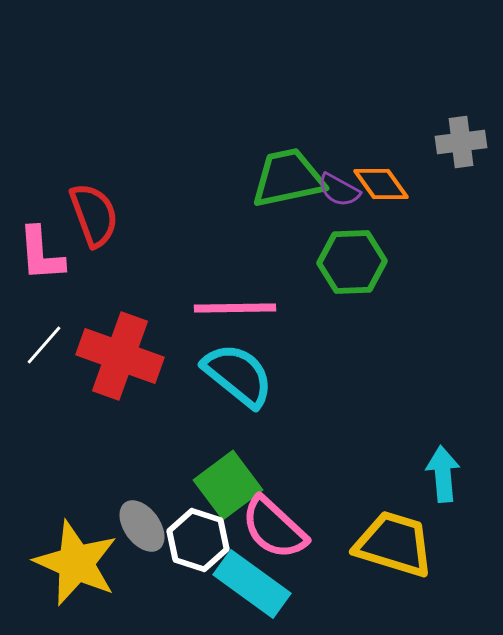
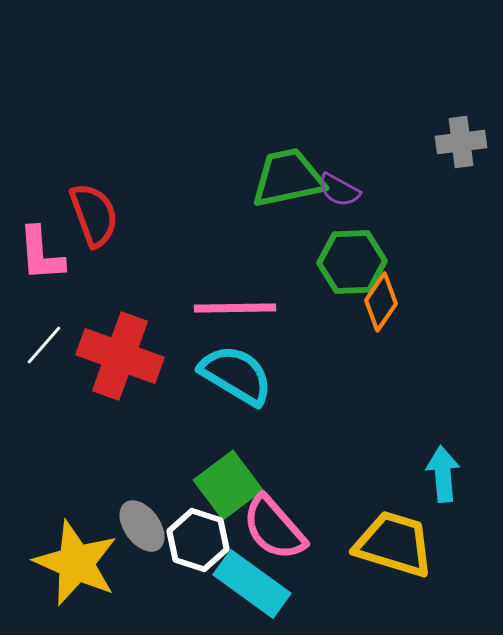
orange diamond: moved 118 px down; rotated 70 degrees clockwise
cyan semicircle: moved 2 px left; rotated 8 degrees counterclockwise
pink semicircle: rotated 6 degrees clockwise
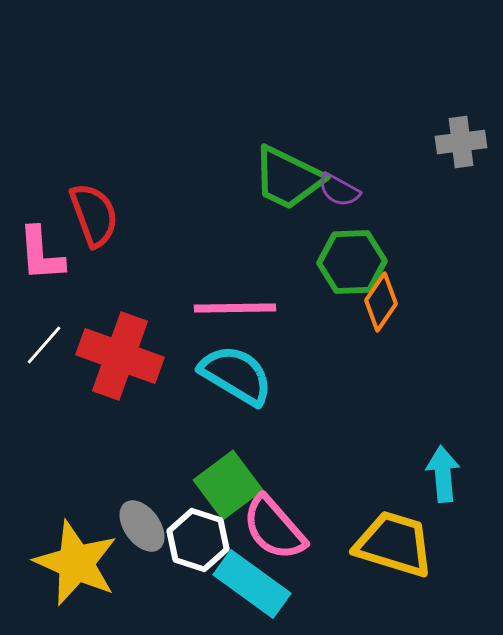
green trapezoid: rotated 142 degrees counterclockwise
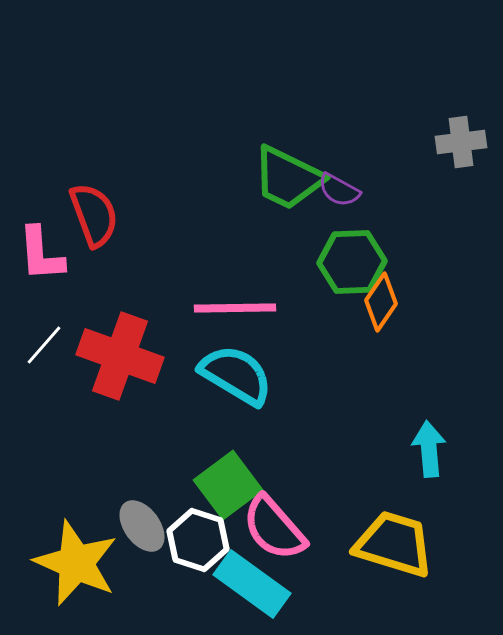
cyan arrow: moved 14 px left, 25 px up
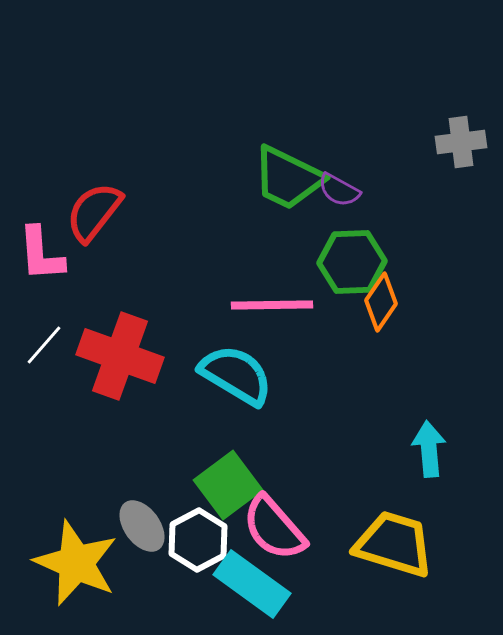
red semicircle: moved 3 px up; rotated 122 degrees counterclockwise
pink line: moved 37 px right, 3 px up
white hexagon: rotated 14 degrees clockwise
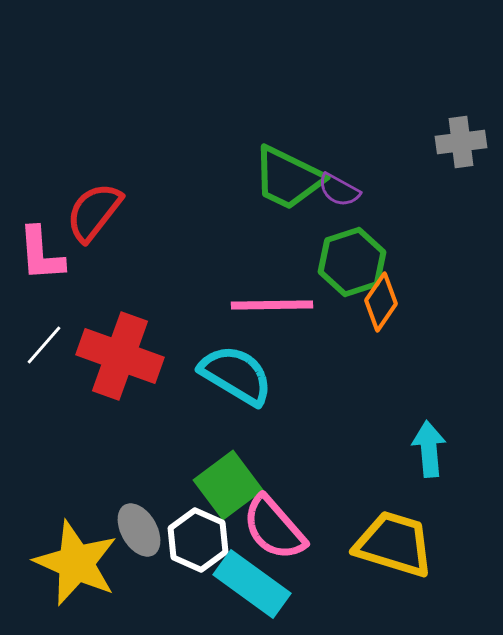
green hexagon: rotated 16 degrees counterclockwise
gray ellipse: moved 3 px left, 4 px down; rotated 6 degrees clockwise
white hexagon: rotated 8 degrees counterclockwise
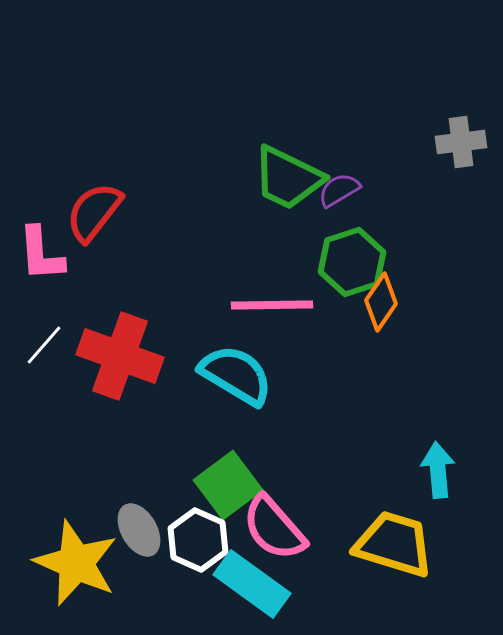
purple semicircle: rotated 120 degrees clockwise
cyan arrow: moved 9 px right, 21 px down
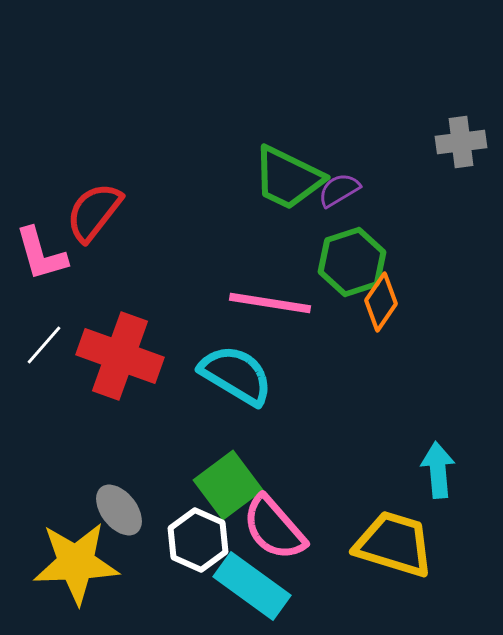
pink L-shape: rotated 12 degrees counterclockwise
pink line: moved 2 px left, 2 px up; rotated 10 degrees clockwise
gray ellipse: moved 20 px left, 20 px up; rotated 8 degrees counterclockwise
yellow star: rotated 26 degrees counterclockwise
cyan rectangle: moved 2 px down
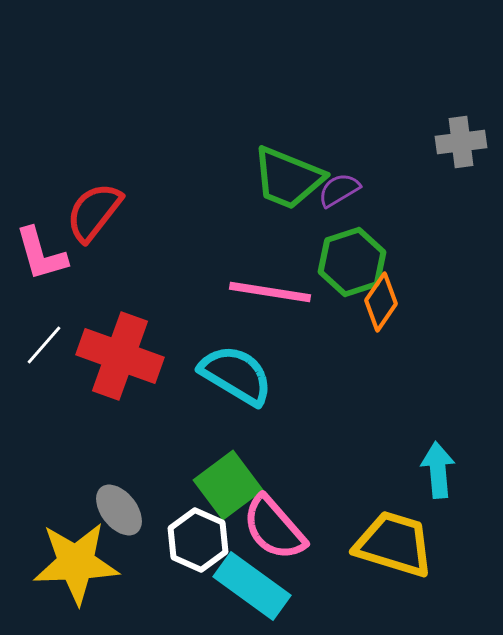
green trapezoid: rotated 4 degrees counterclockwise
pink line: moved 11 px up
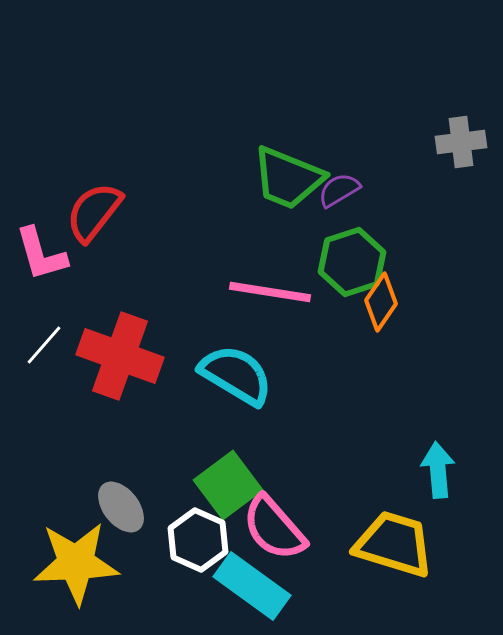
gray ellipse: moved 2 px right, 3 px up
